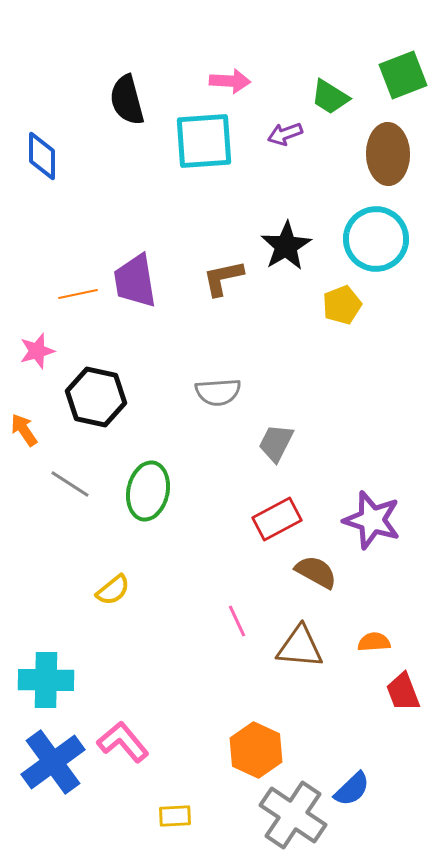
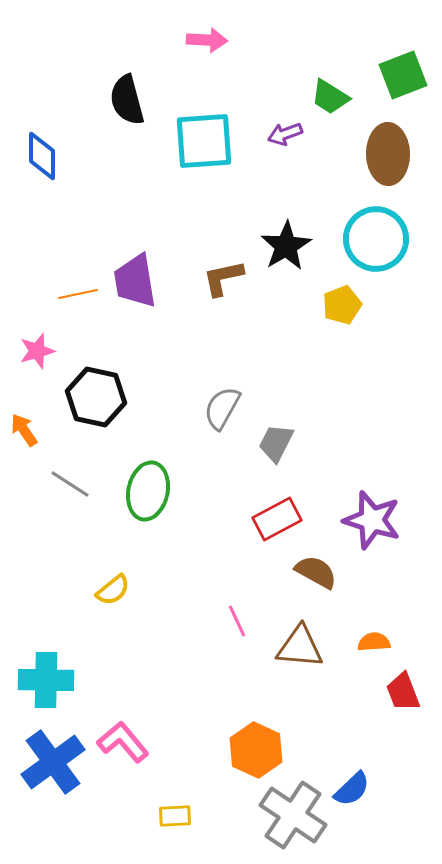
pink arrow: moved 23 px left, 41 px up
gray semicircle: moved 4 px right, 16 px down; rotated 123 degrees clockwise
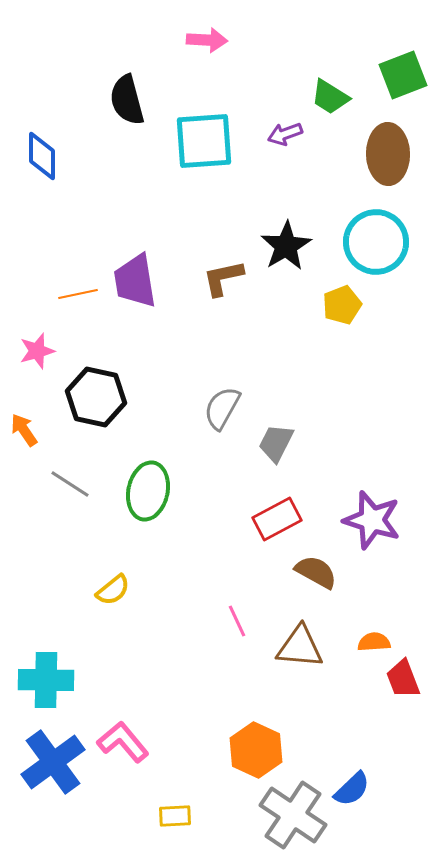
cyan circle: moved 3 px down
red trapezoid: moved 13 px up
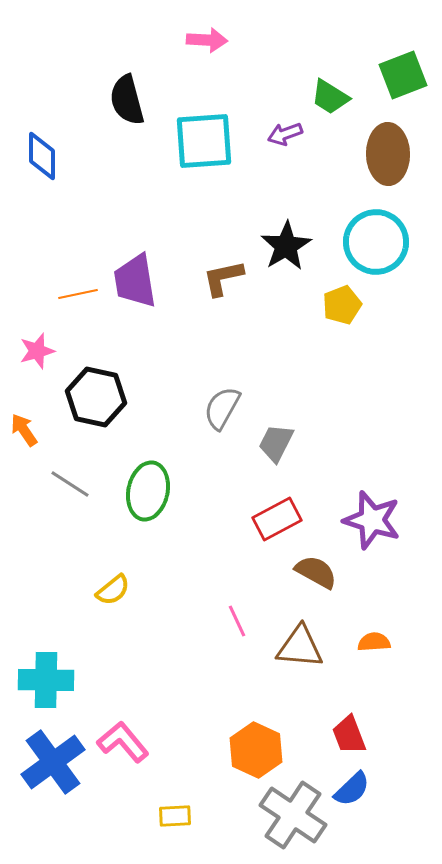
red trapezoid: moved 54 px left, 56 px down
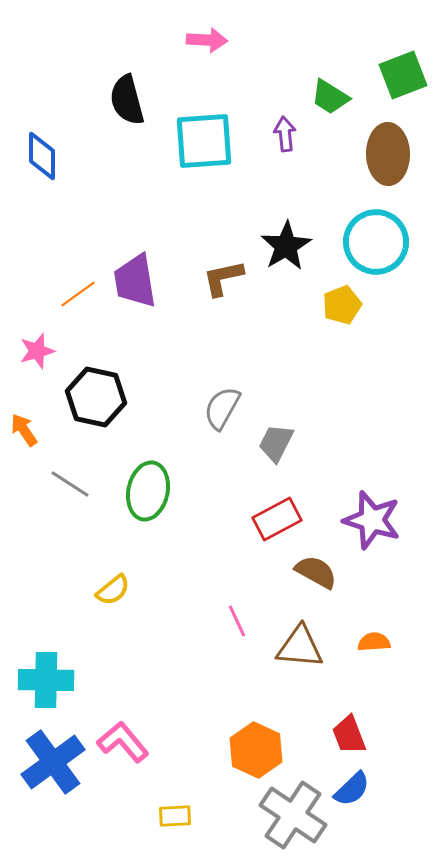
purple arrow: rotated 104 degrees clockwise
orange line: rotated 24 degrees counterclockwise
